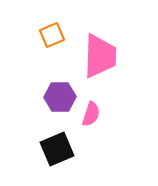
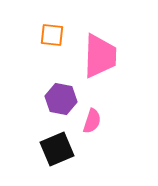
orange square: rotated 30 degrees clockwise
purple hexagon: moved 1 px right, 2 px down; rotated 12 degrees clockwise
pink semicircle: moved 1 px right, 7 px down
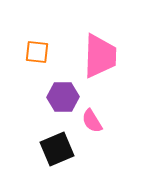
orange square: moved 15 px left, 17 px down
purple hexagon: moved 2 px right, 2 px up; rotated 12 degrees counterclockwise
pink semicircle: rotated 130 degrees clockwise
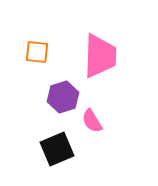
purple hexagon: rotated 16 degrees counterclockwise
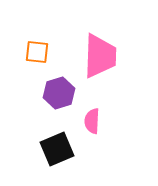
purple hexagon: moved 4 px left, 4 px up
pink semicircle: rotated 35 degrees clockwise
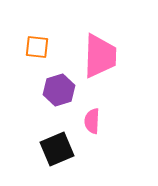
orange square: moved 5 px up
purple hexagon: moved 3 px up
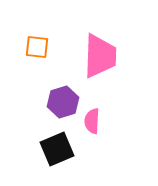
purple hexagon: moved 4 px right, 12 px down
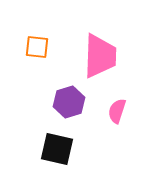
purple hexagon: moved 6 px right
pink semicircle: moved 25 px right, 10 px up; rotated 15 degrees clockwise
black square: rotated 36 degrees clockwise
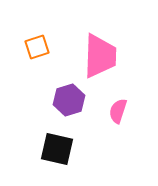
orange square: rotated 25 degrees counterclockwise
purple hexagon: moved 2 px up
pink semicircle: moved 1 px right
